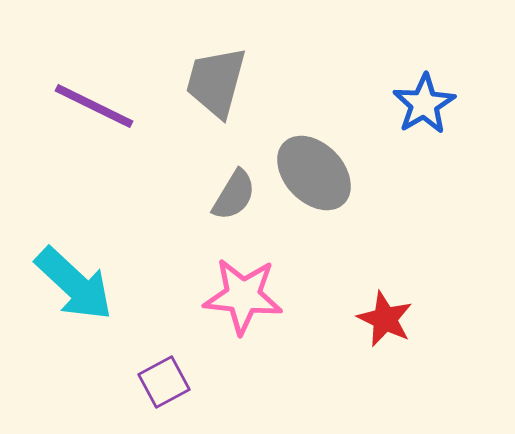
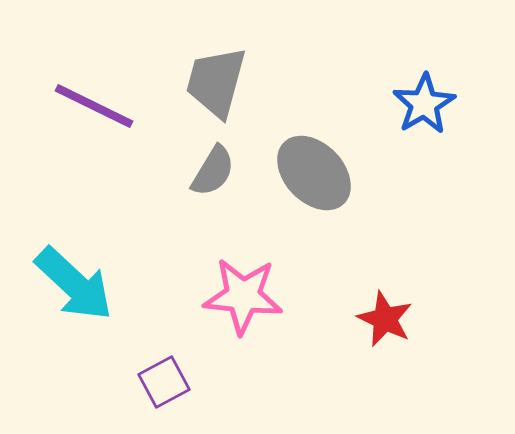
gray semicircle: moved 21 px left, 24 px up
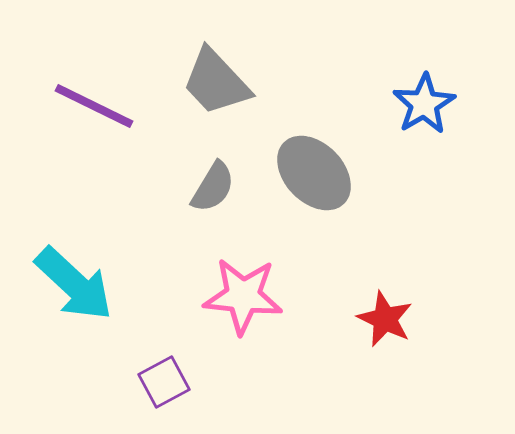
gray trapezoid: rotated 58 degrees counterclockwise
gray semicircle: moved 16 px down
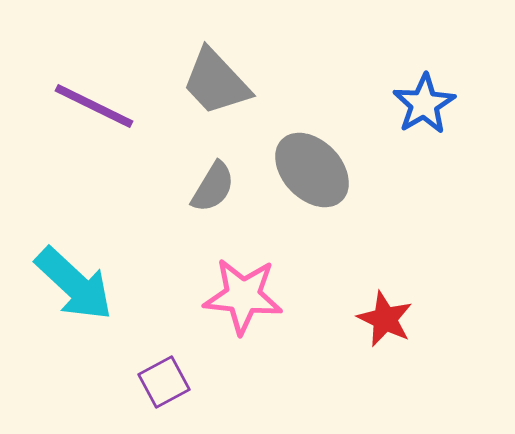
gray ellipse: moved 2 px left, 3 px up
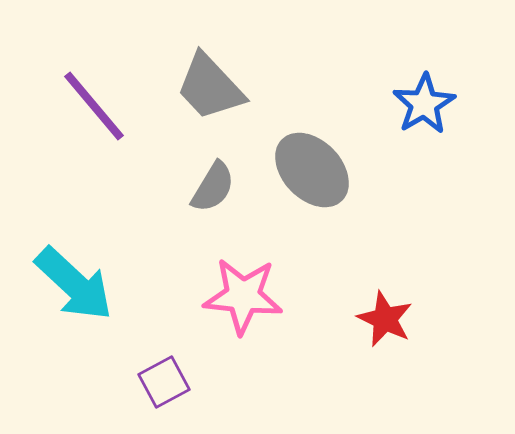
gray trapezoid: moved 6 px left, 5 px down
purple line: rotated 24 degrees clockwise
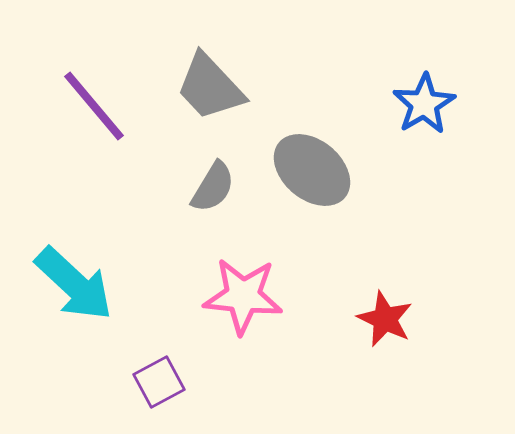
gray ellipse: rotated 6 degrees counterclockwise
purple square: moved 5 px left
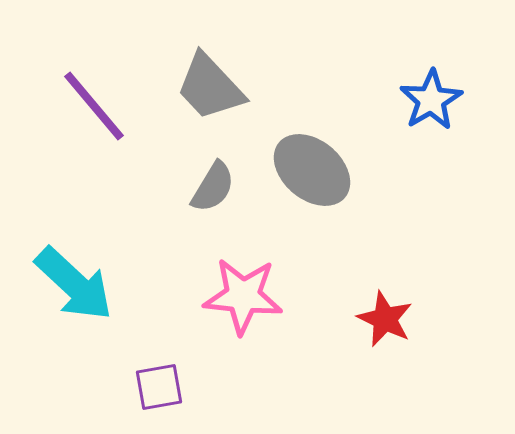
blue star: moved 7 px right, 4 px up
purple square: moved 5 px down; rotated 18 degrees clockwise
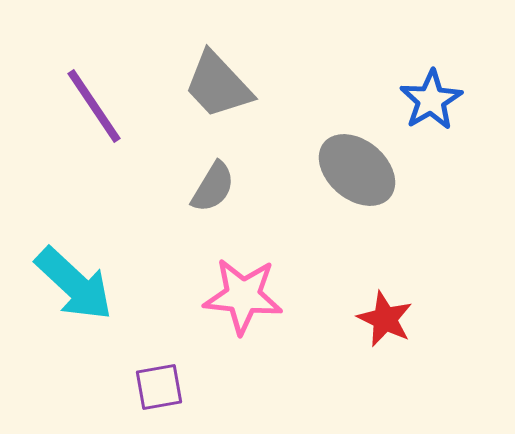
gray trapezoid: moved 8 px right, 2 px up
purple line: rotated 6 degrees clockwise
gray ellipse: moved 45 px right
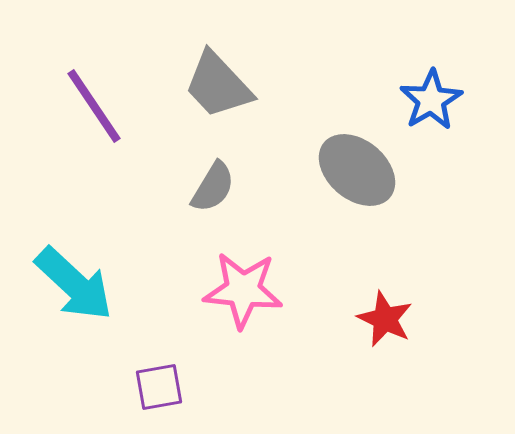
pink star: moved 6 px up
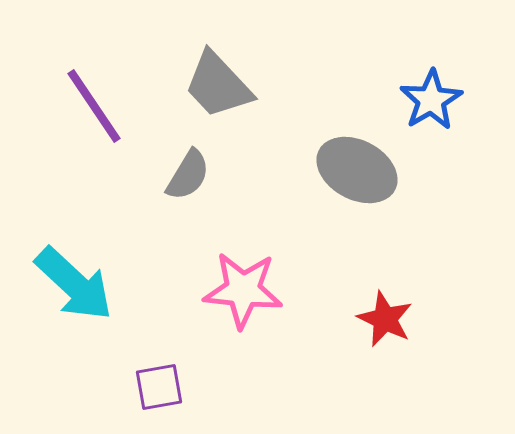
gray ellipse: rotated 12 degrees counterclockwise
gray semicircle: moved 25 px left, 12 px up
